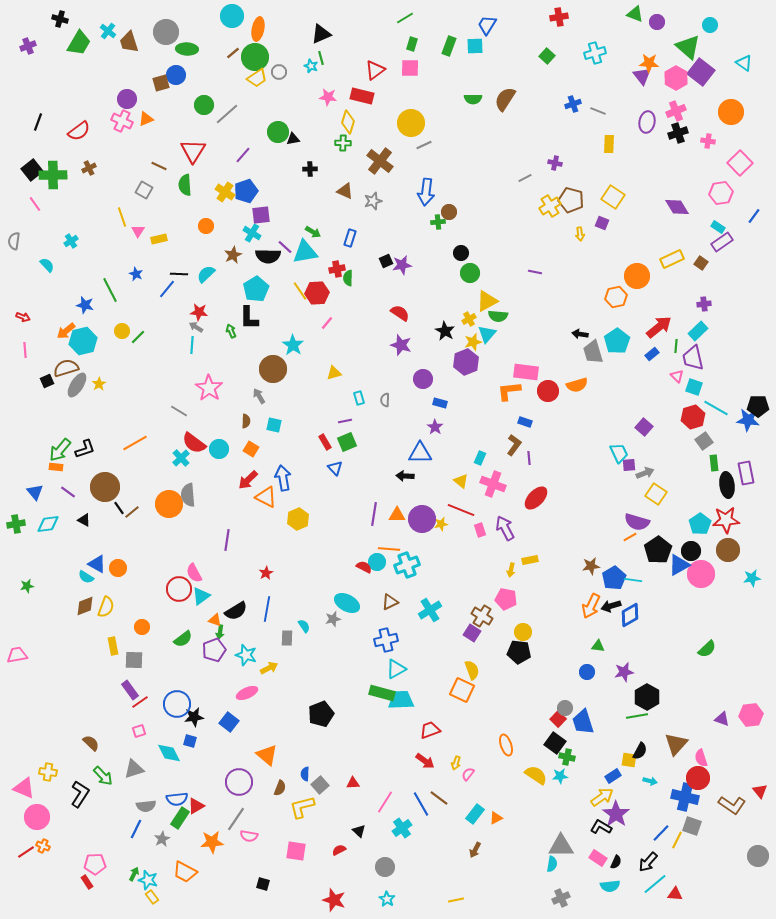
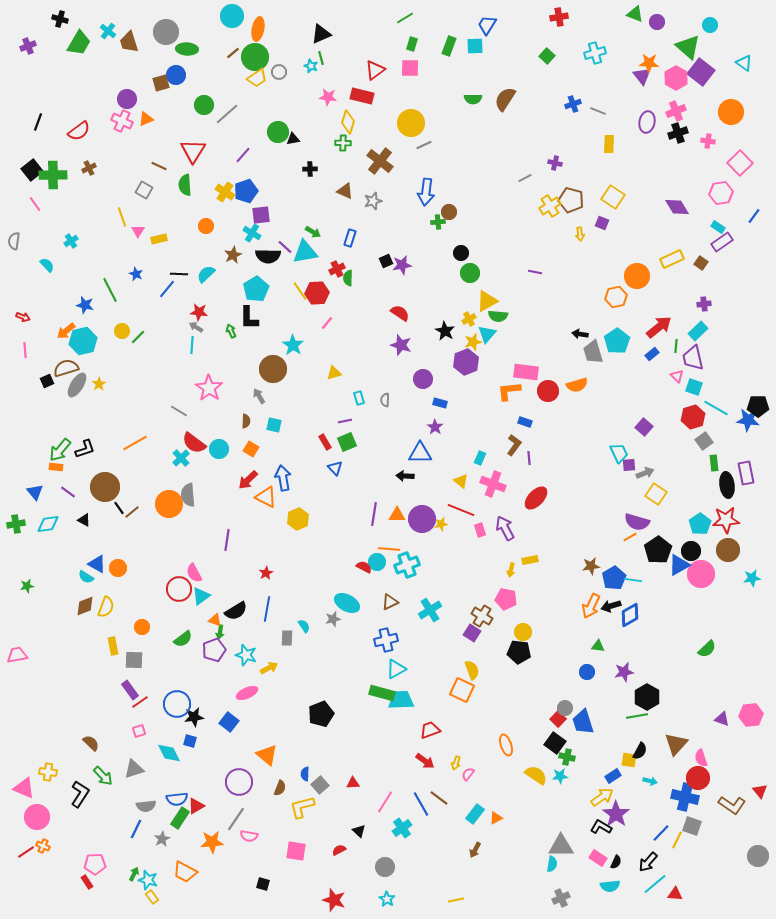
red cross at (337, 269): rotated 14 degrees counterclockwise
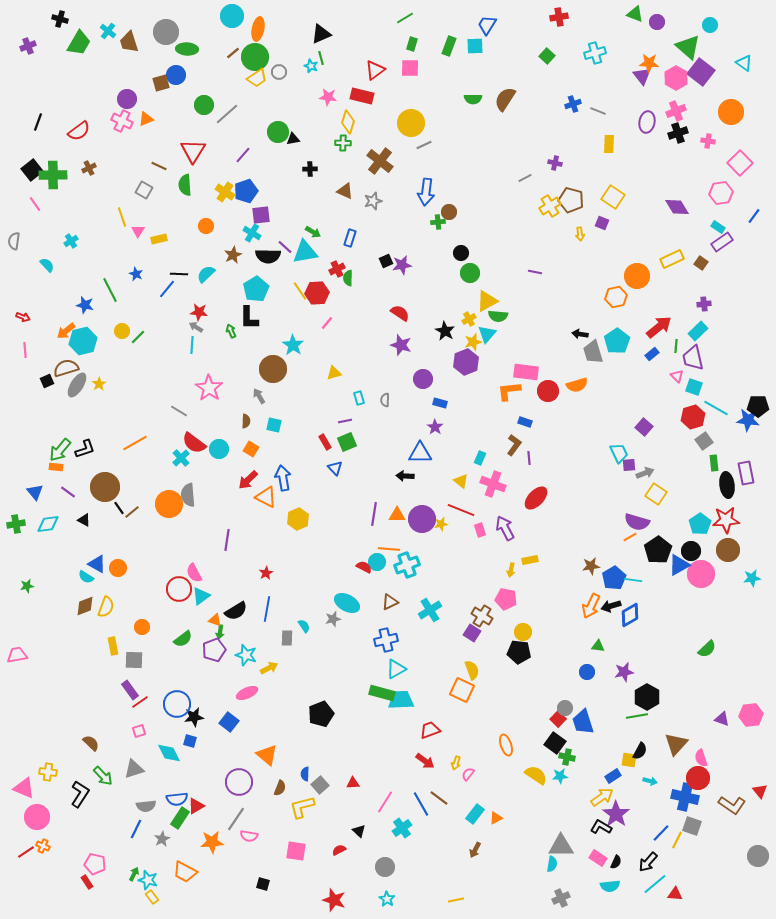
pink pentagon at (95, 864): rotated 15 degrees clockwise
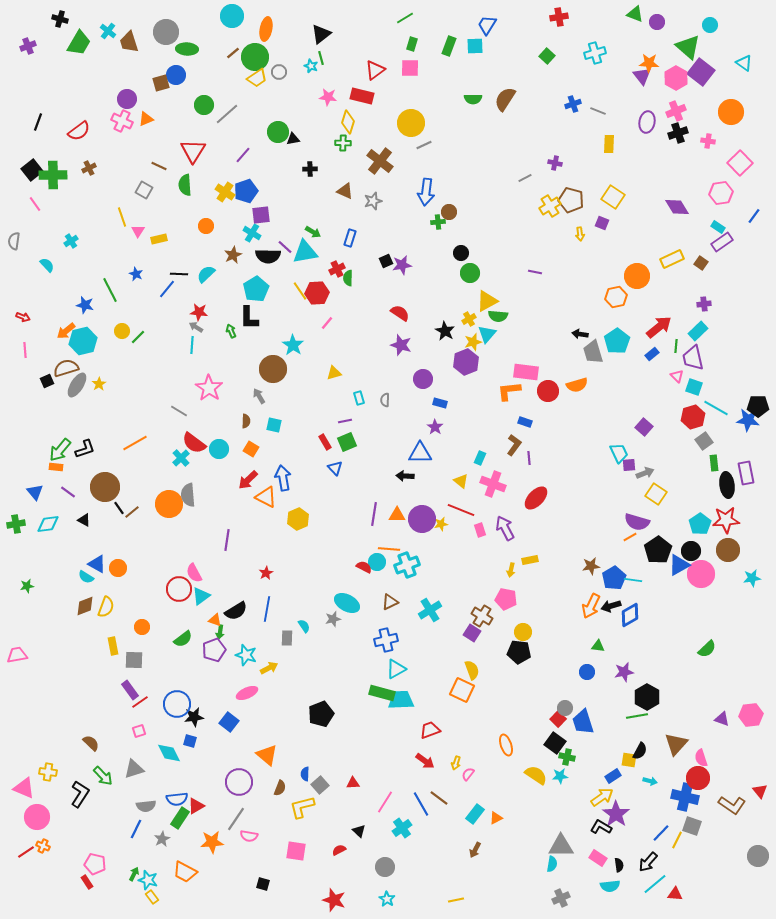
orange ellipse at (258, 29): moved 8 px right
black triangle at (321, 34): rotated 15 degrees counterclockwise
black semicircle at (616, 862): moved 3 px right, 3 px down; rotated 32 degrees counterclockwise
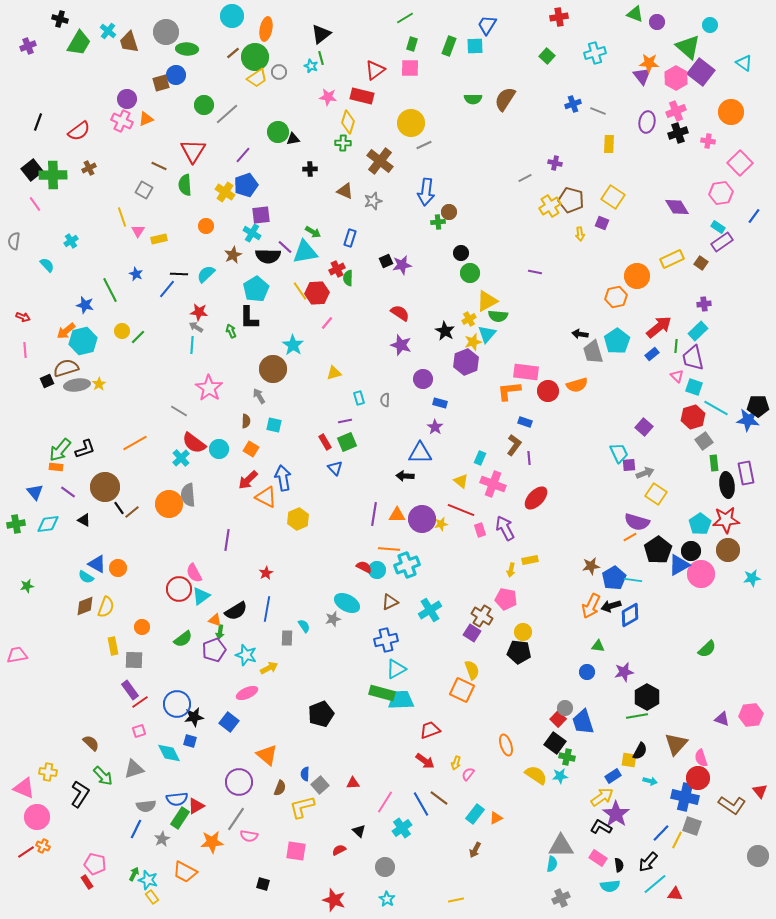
blue pentagon at (246, 191): moved 6 px up
gray ellipse at (77, 385): rotated 50 degrees clockwise
cyan circle at (377, 562): moved 8 px down
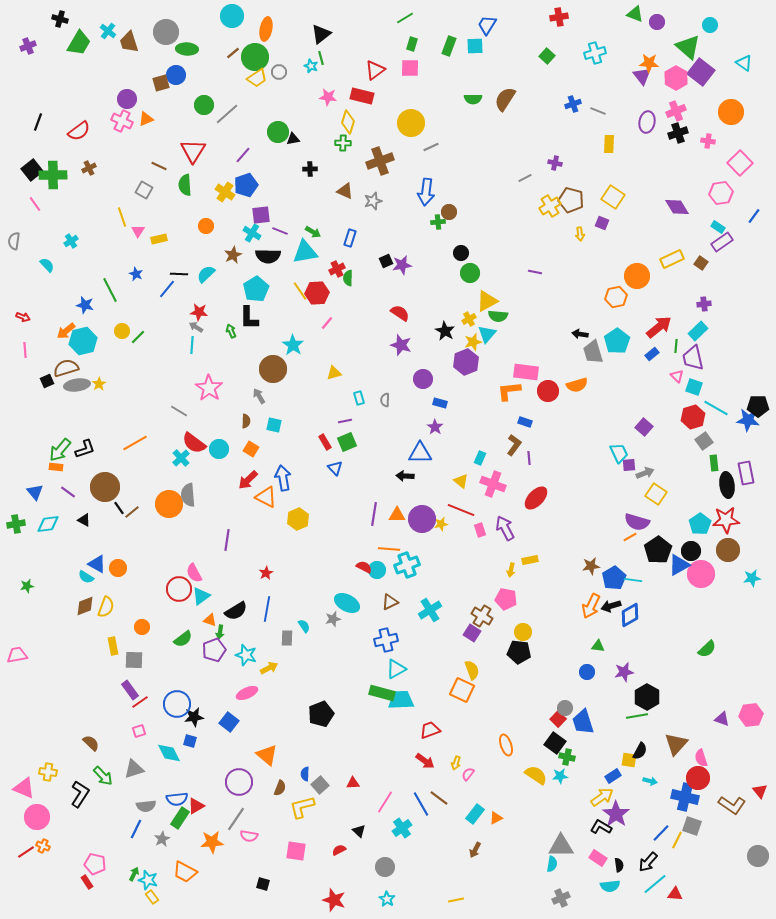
gray line at (424, 145): moved 7 px right, 2 px down
brown cross at (380, 161): rotated 32 degrees clockwise
purple line at (285, 247): moved 5 px left, 16 px up; rotated 21 degrees counterclockwise
orange triangle at (215, 620): moved 5 px left
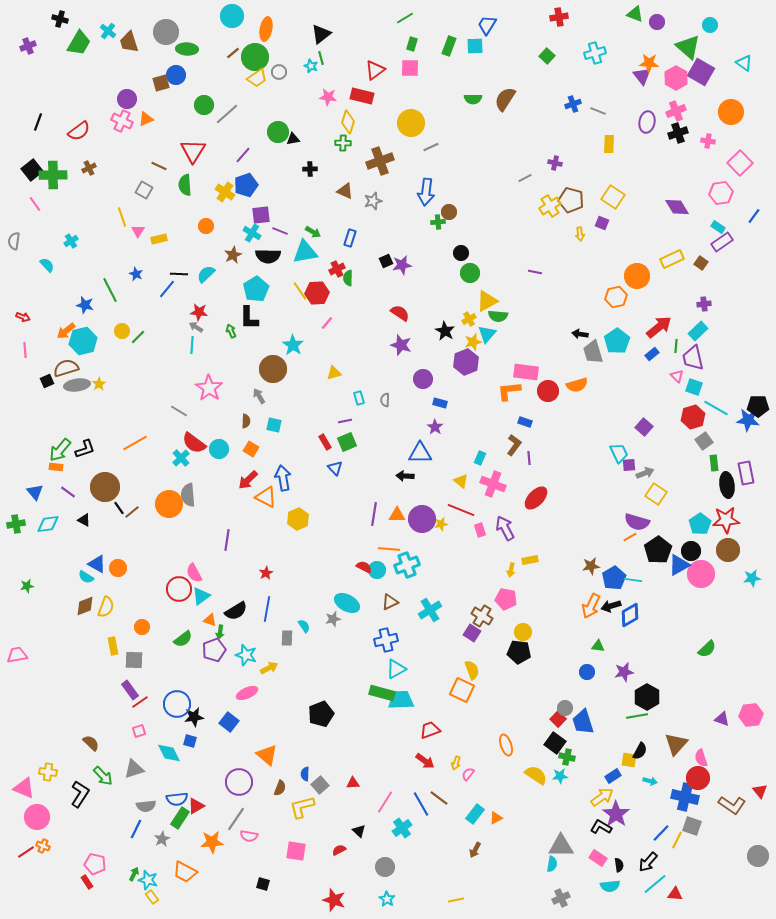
purple square at (701, 72): rotated 8 degrees counterclockwise
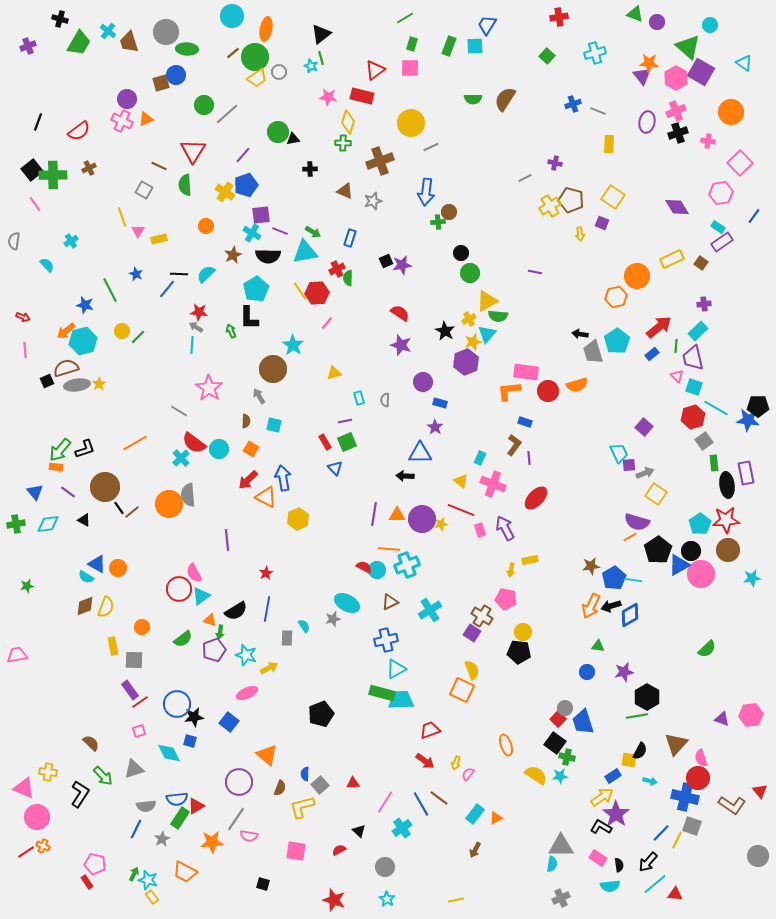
purple circle at (423, 379): moved 3 px down
purple line at (227, 540): rotated 15 degrees counterclockwise
